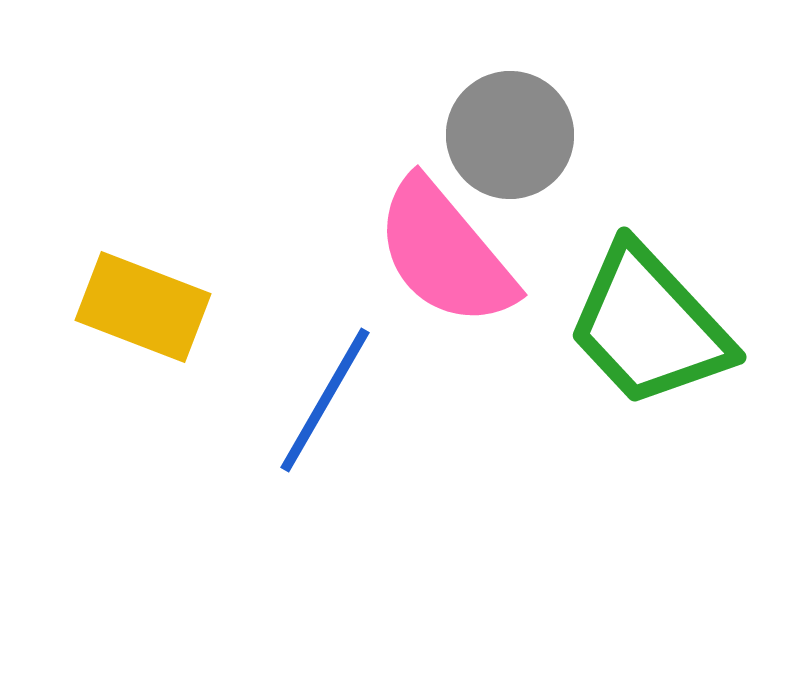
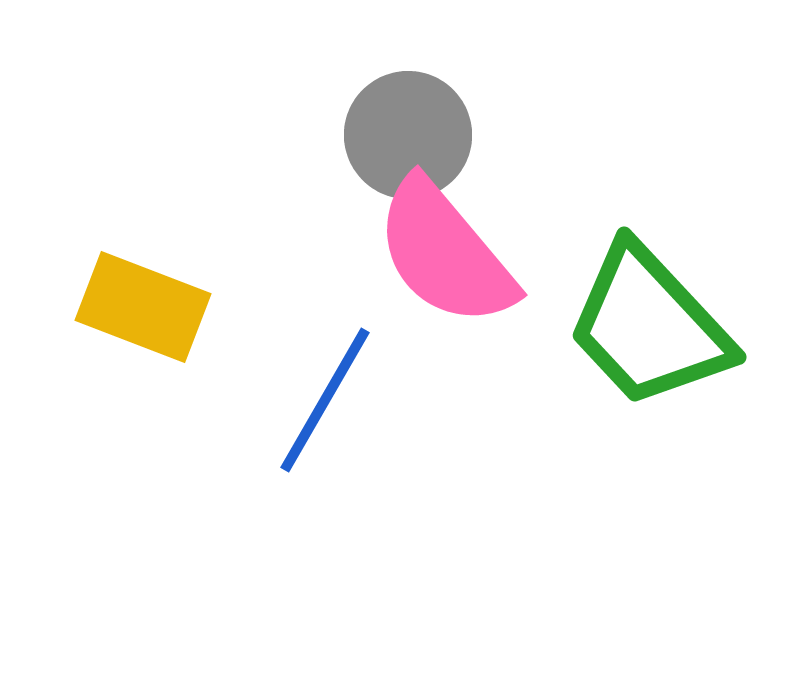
gray circle: moved 102 px left
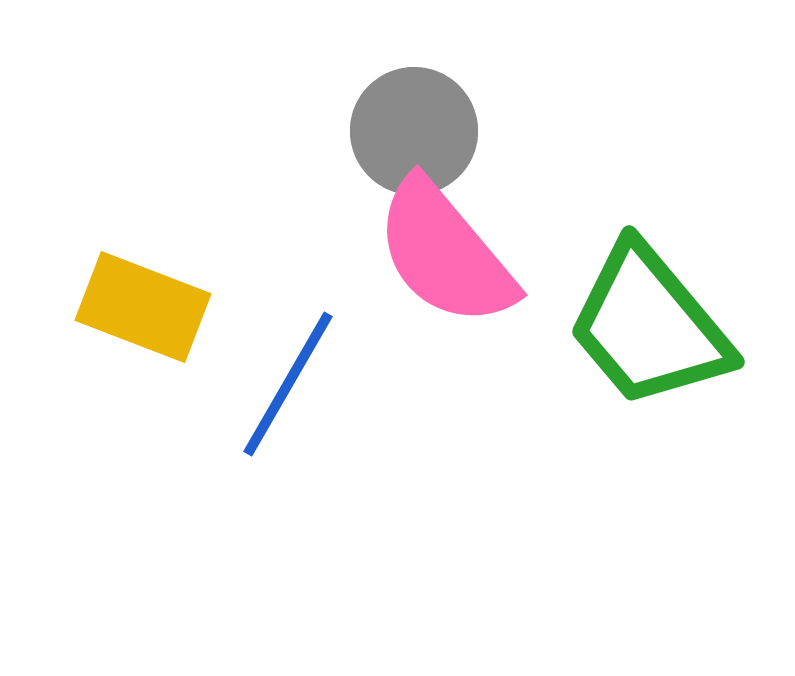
gray circle: moved 6 px right, 4 px up
green trapezoid: rotated 3 degrees clockwise
blue line: moved 37 px left, 16 px up
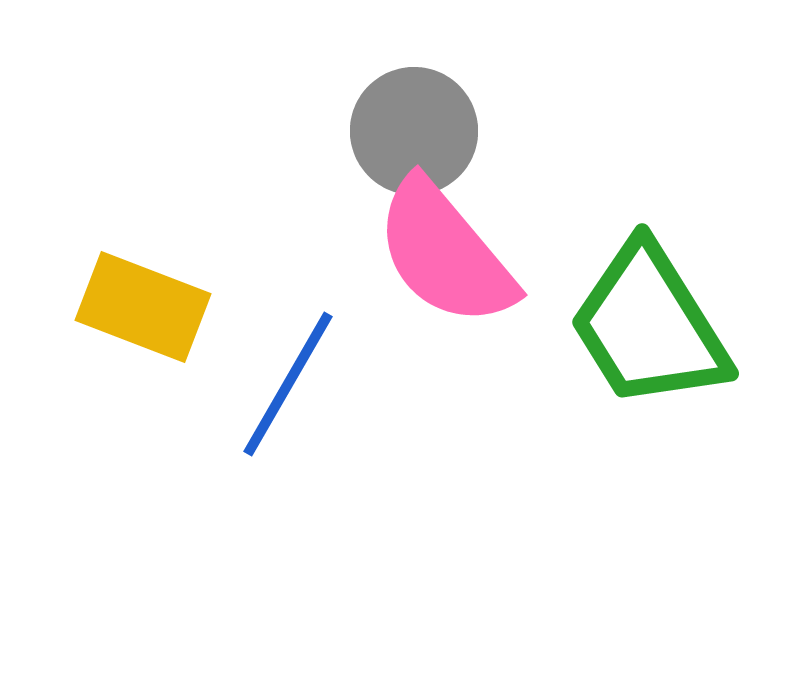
green trapezoid: rotated 8 degrees clockwise
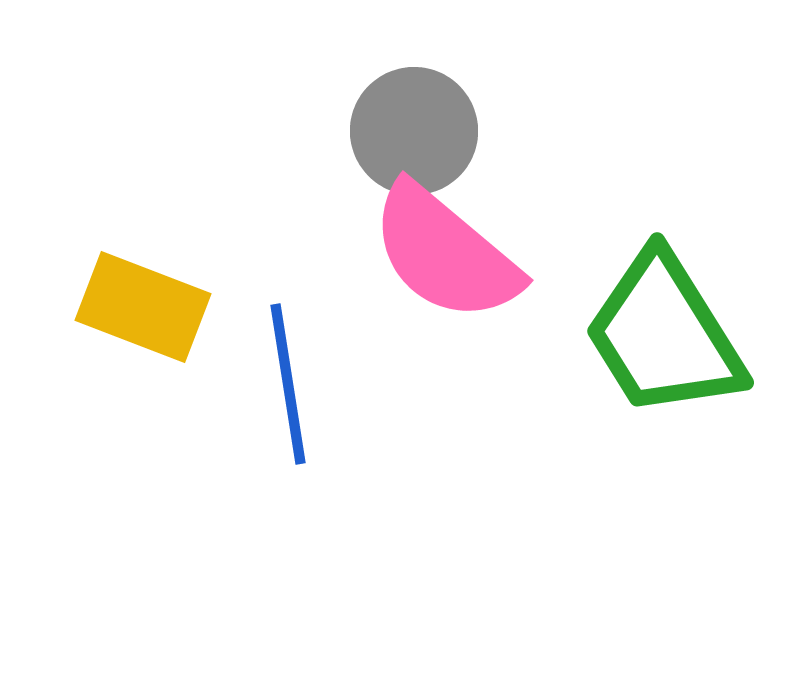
pink semicircle: rotated 10 degrees counterclockwise
green trapezoid: moved 15 px right, 9 px down
blue line: rotated 39 degrees counterclockwise
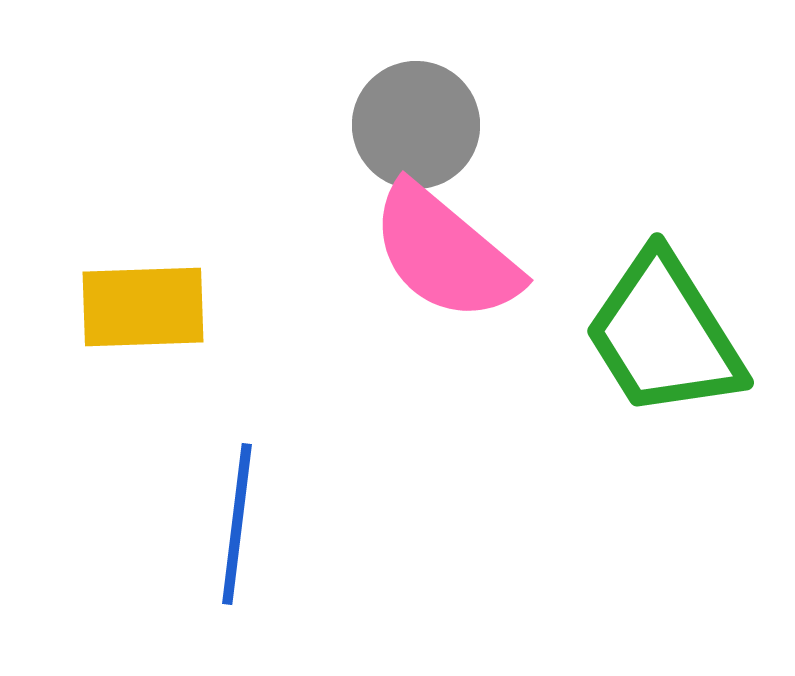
gray circle: moved 2 px right, 6 px up
yellow rectangle: rotated 23 degrees counterclockwise
blue line: moved 51 px left, 140 px down; rotated 16 degrees clockwise
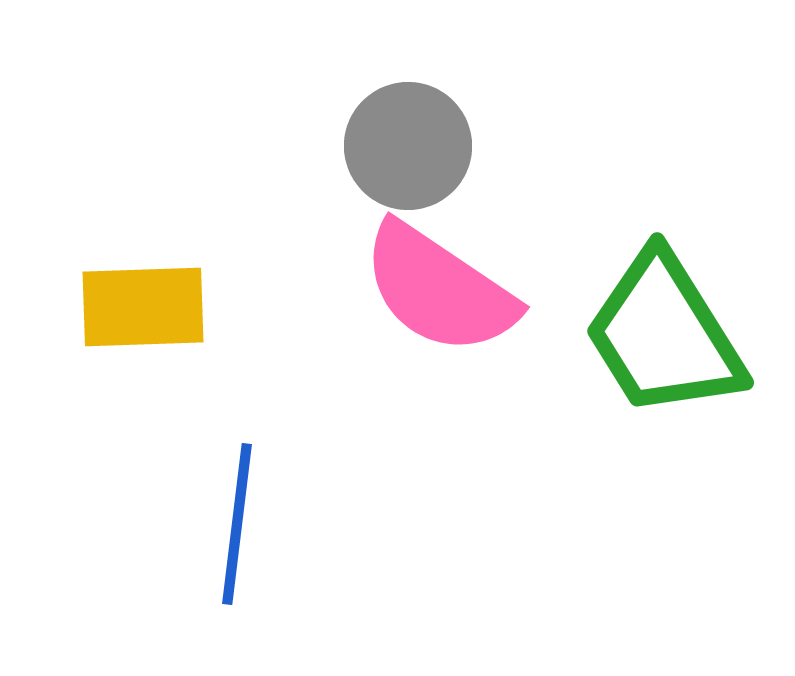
gray circle: moved 8 px left, 21 px down
pink semicircle: moved 6 px left, 36 px down; rotated 6 degrees counterclockwise
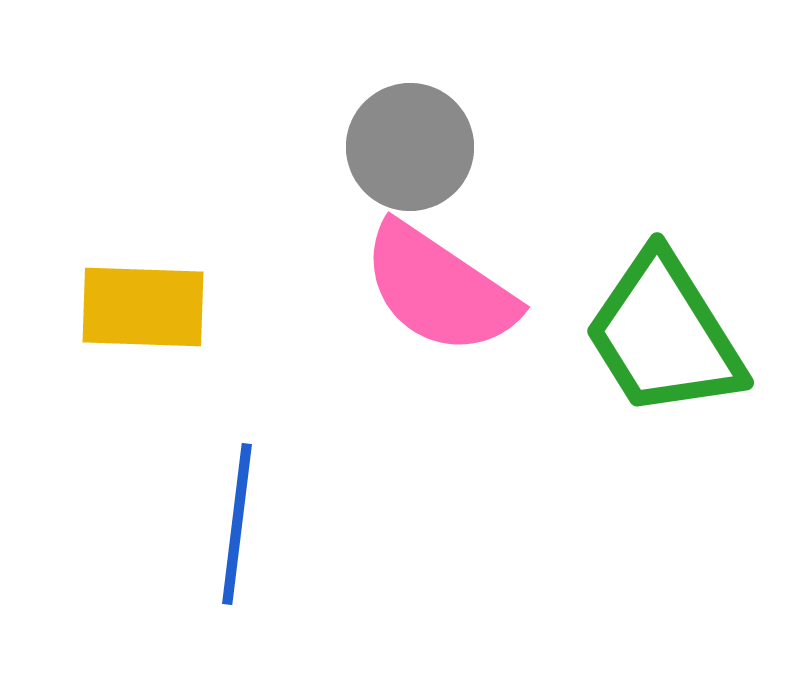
gray circle: moved 2 px right, 1 px down
yellow rectangle: rotated 4 degrees clockwise
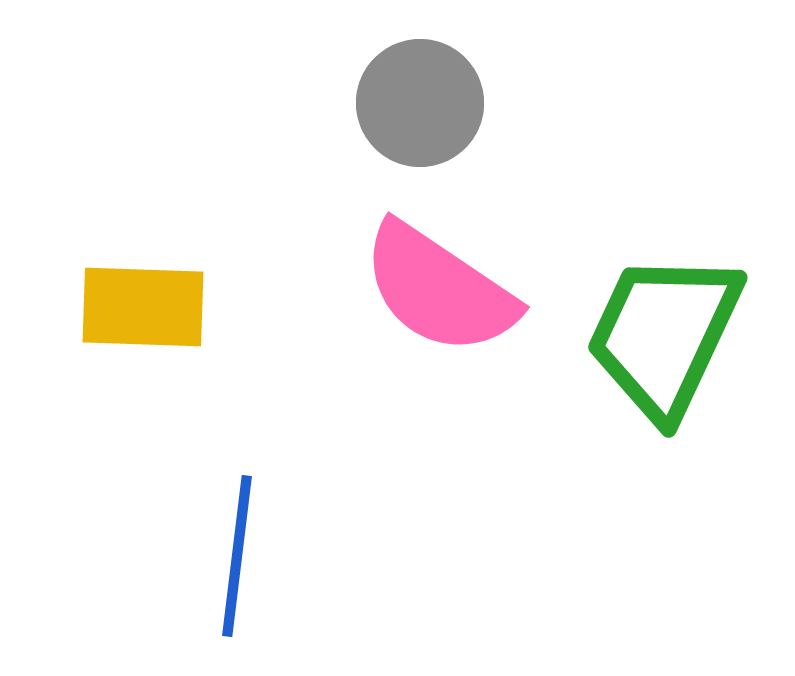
gray circle: moved 10 px right, 44 px up
green trapezoid: rotated 57 degrees clockwise
blue line: moved 32 px down
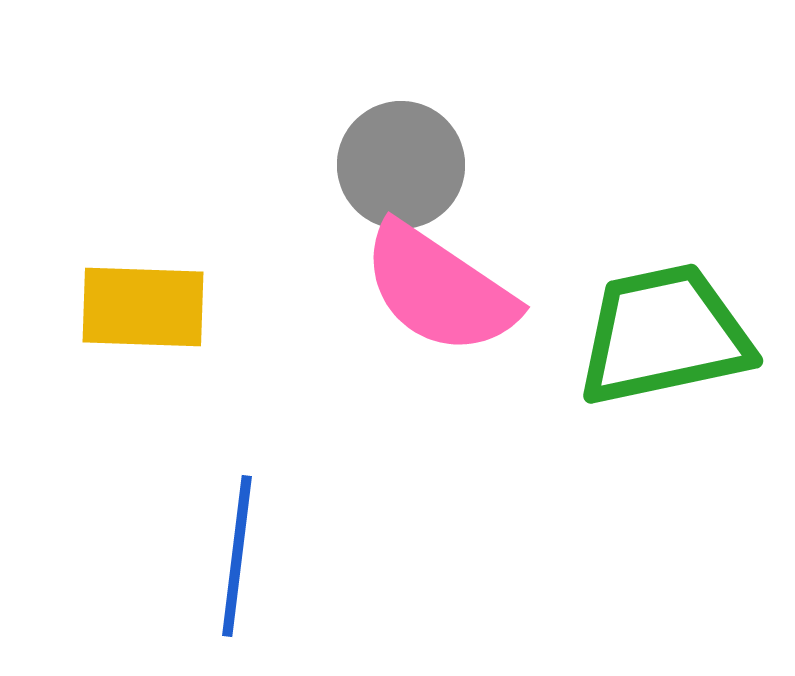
gray circle: moved 19 px left, 62 px down
green trapezoid: rotated 53 degrees clockwise
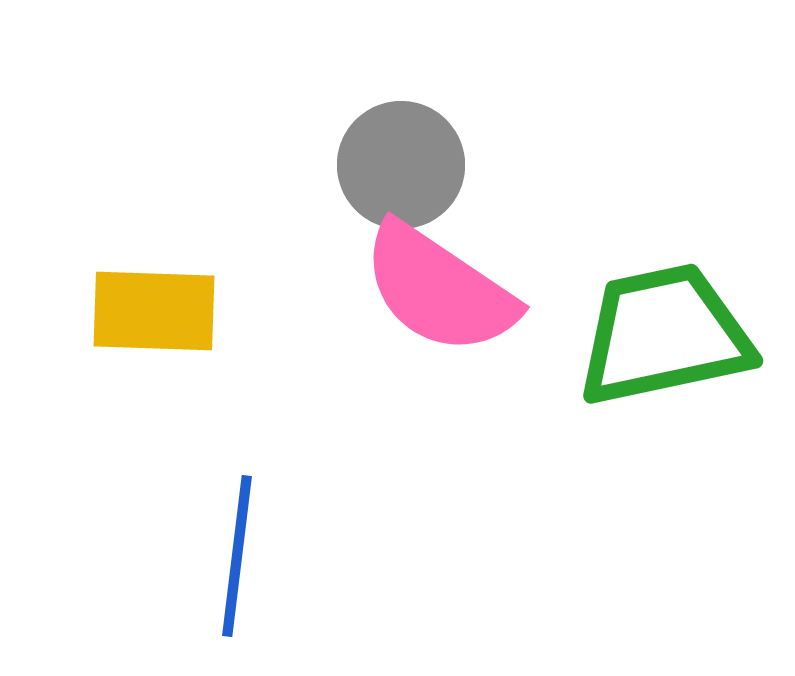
yellow rectangle: moved 11 px right, 4 px down
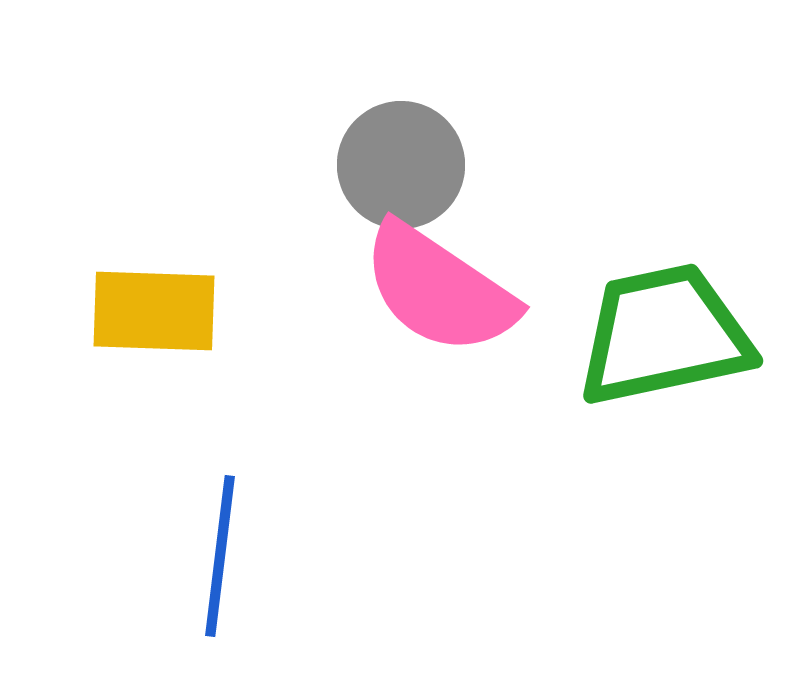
blue line: moved 17 px left
